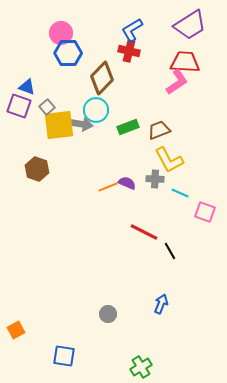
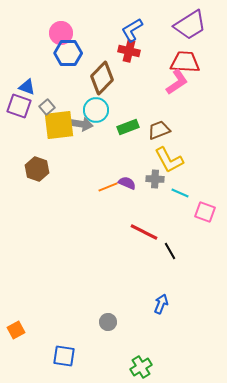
gray circle: moved 8 px down
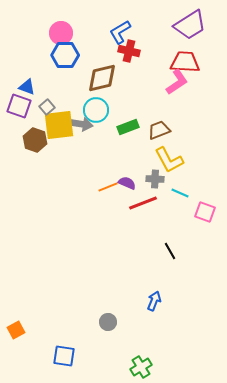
blue L-shape: moved 12 px left, 2 px down
blue hexagon: moved 3 px left, 2 px down
brown diamond: rotated 32 degrees clockwise
brown hexagon: moved 2 px left, 29 px up
red line: moved 1 px left, 29 px up; rotated 48 degrees counterclockwise
blue arrow: moved 7 px left, 3 px up
